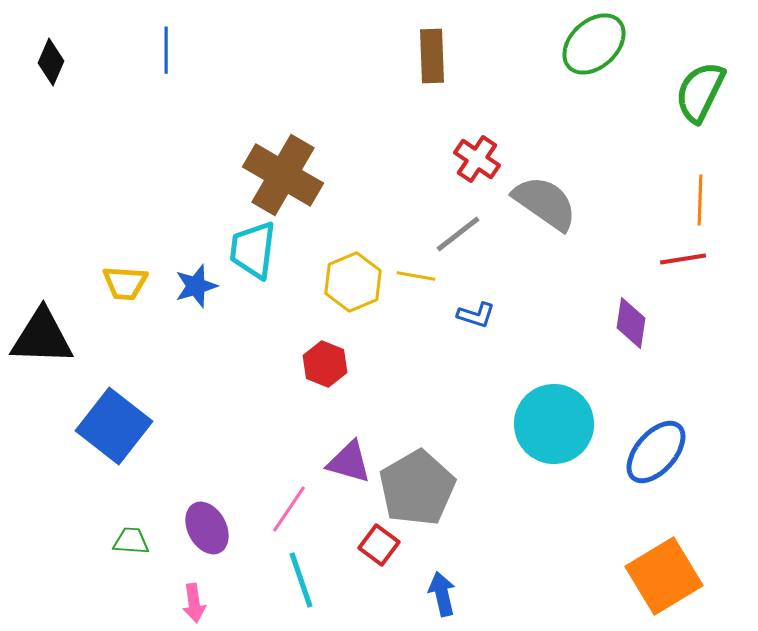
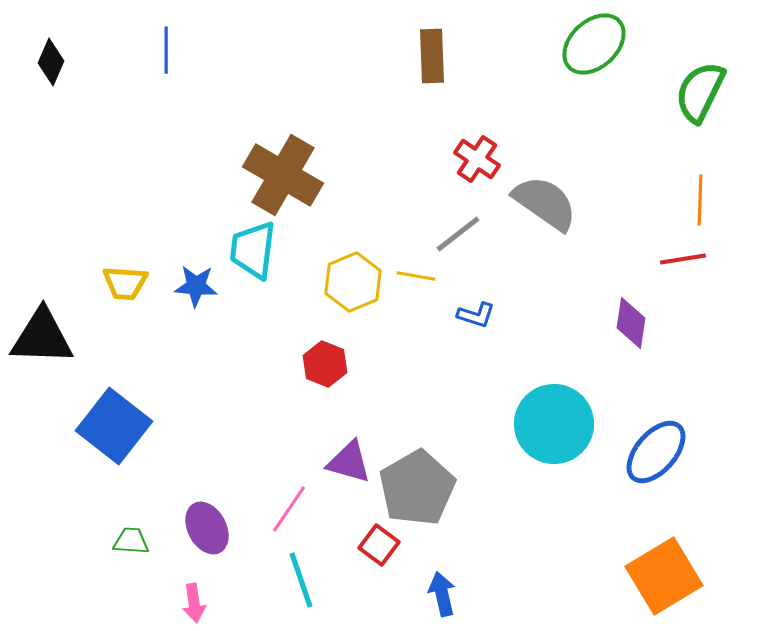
blue star: rotated 21 degrees clockwise
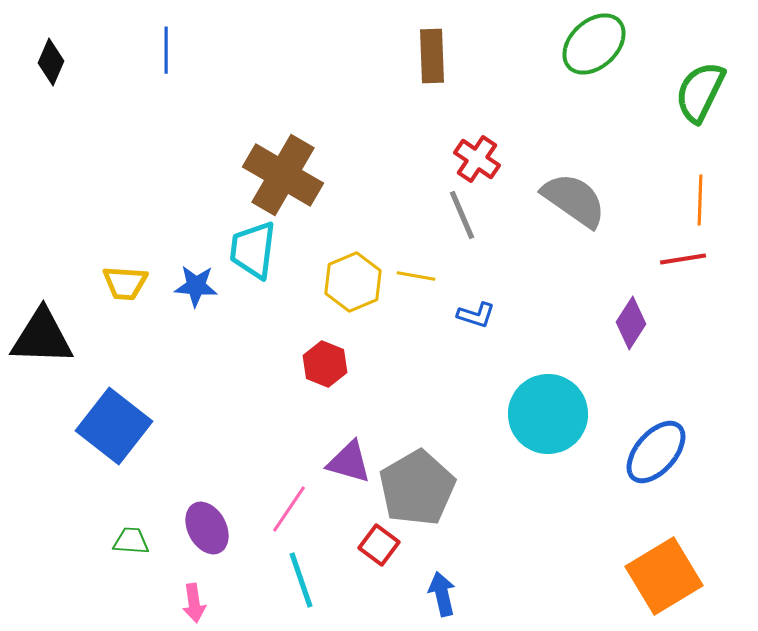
gray semicircle: moved 29 px right, 3 px up
gray line: moved 4 px right, 19 px up; rotated 75 degrees counterclockwise
purple diamond: rotated 24 degrees clockwise
cyan circle: moved 6 px left, 10 px up
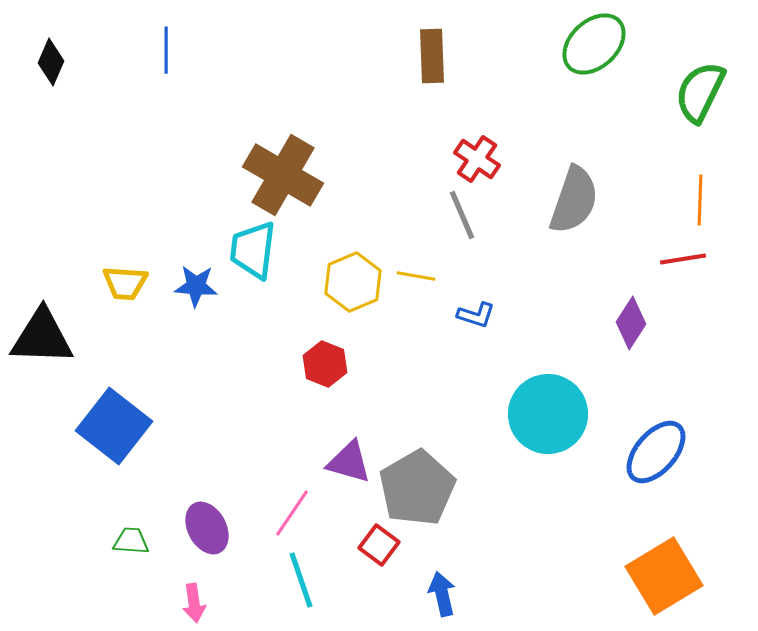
gray semicircle: rotated 74 degrees clockwise
pink line: moved 3 px right, 4 px down
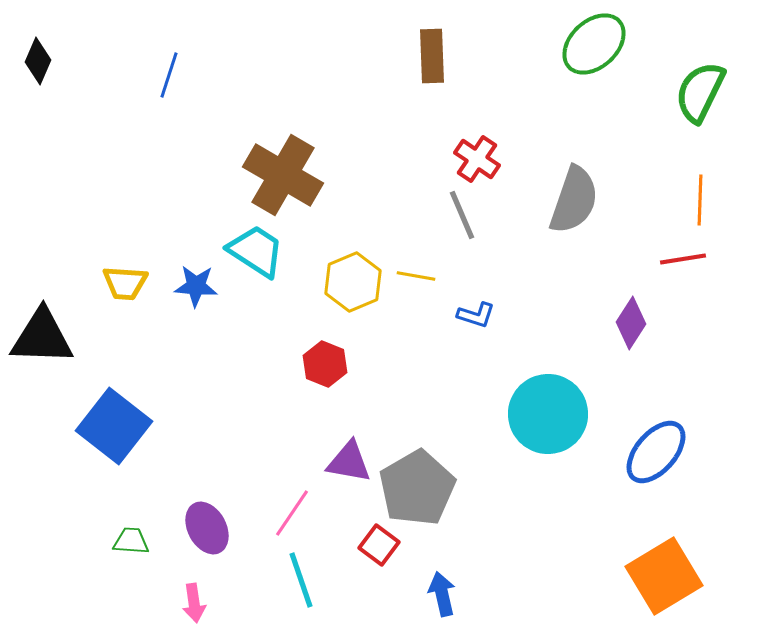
blue line: moved 3 px right, 25 px down; rotated 18 degrees clockwise
black diamond: moved 13 px left, 1 px up
cyan trapezoid: moved 3 px right, 1 px down; rotated 116 degrees clockwise
purple triangle: rotated 6 degrees counterclockwise
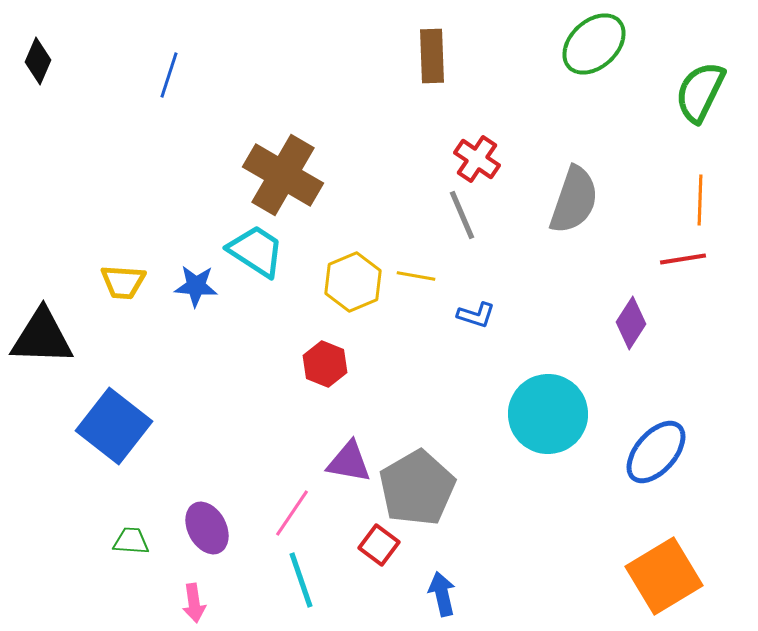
yellow trapezoid: moved 2 px left, 1 px up
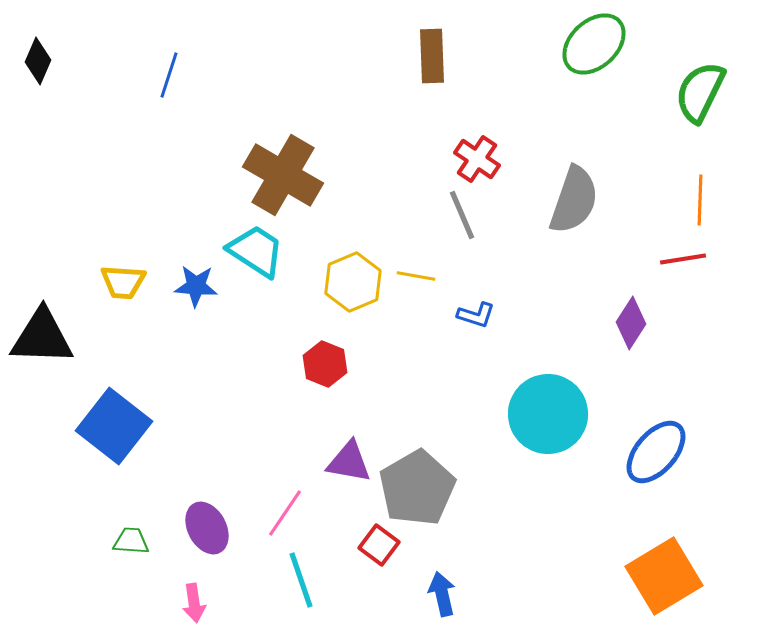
pink line: moved 7 px left
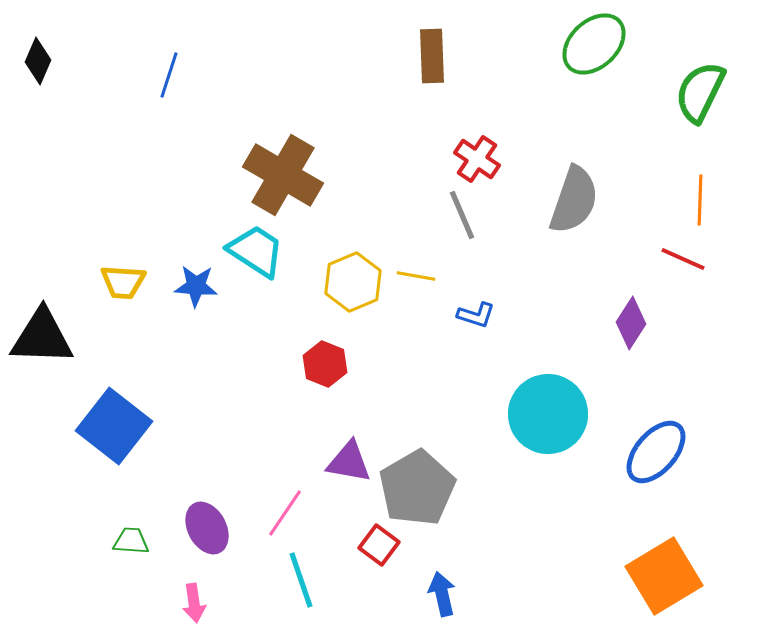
red line: rotated 33 degrees clockwise
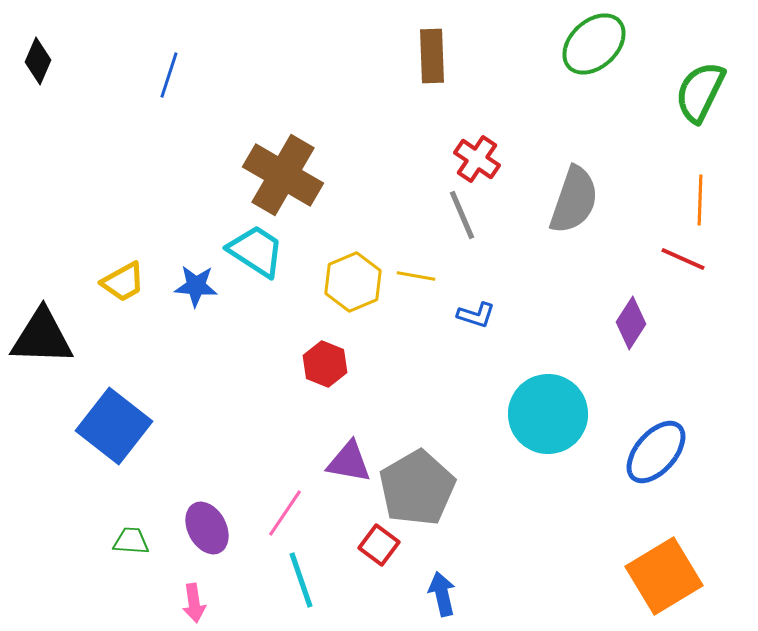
yellow trapezoid: rotated 33 degrees counterclockwise
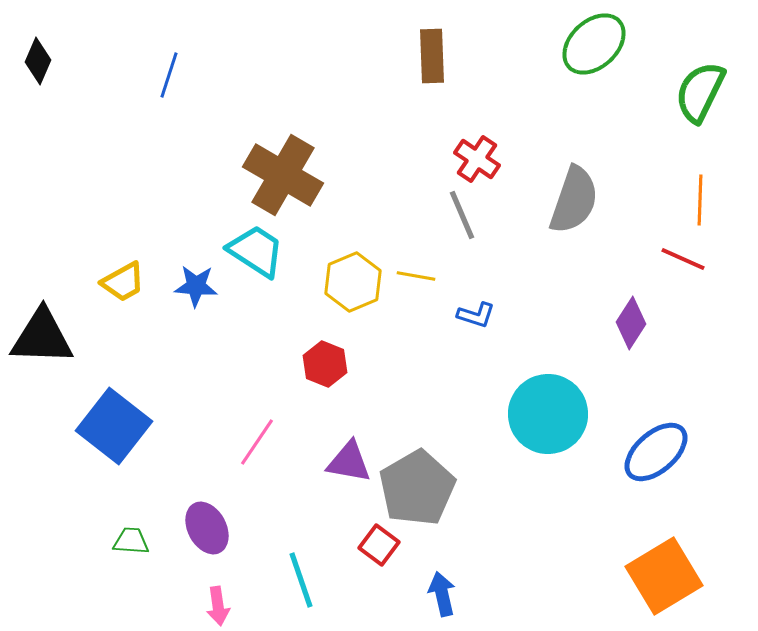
blue ellipse: rotated 8 degrees clockwise
pink line: moved 28 px left, 71 px up
pink arrow: moved 24 px right, 3 px down
